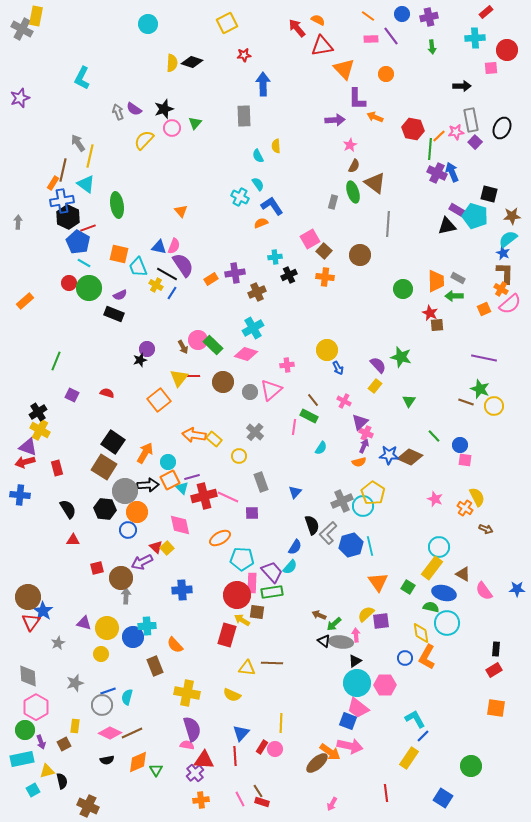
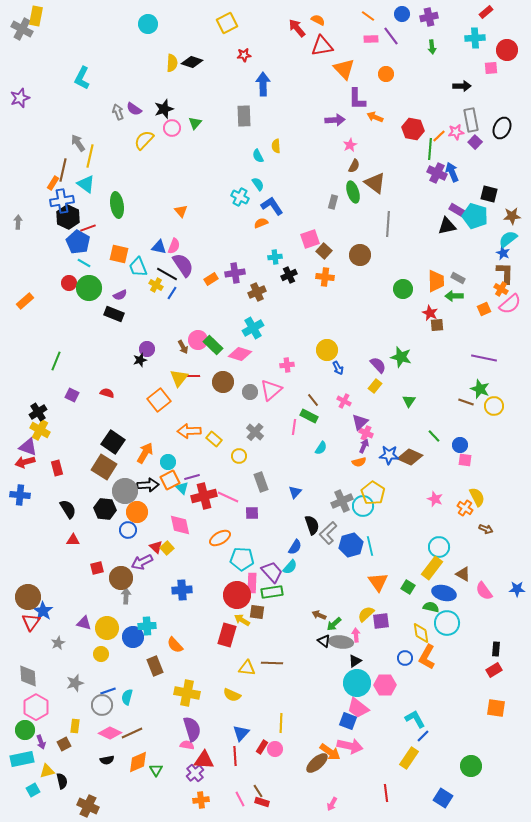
pink square at (310, 239): rotated 12 degrees clockwise
pink diamond at (246, 354): moved 6 px left
orange arrow at (194, 435): moved 5 px left, 4 px up; rotated 10 degrees counterclockwise
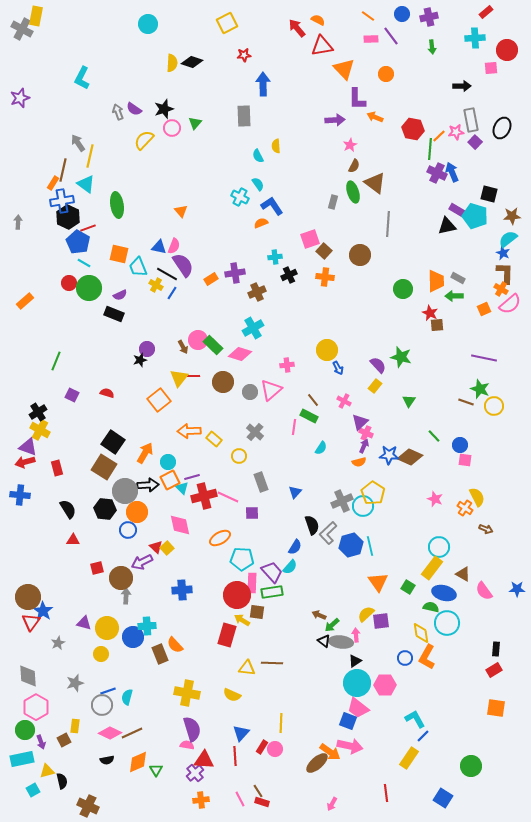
green arrow at (334, 624): moved 2 px left, 1 px down
brown rectangle at (155, 666): moved 5 px right, 12 px up
brown square at (64, 744): moved 4 px up
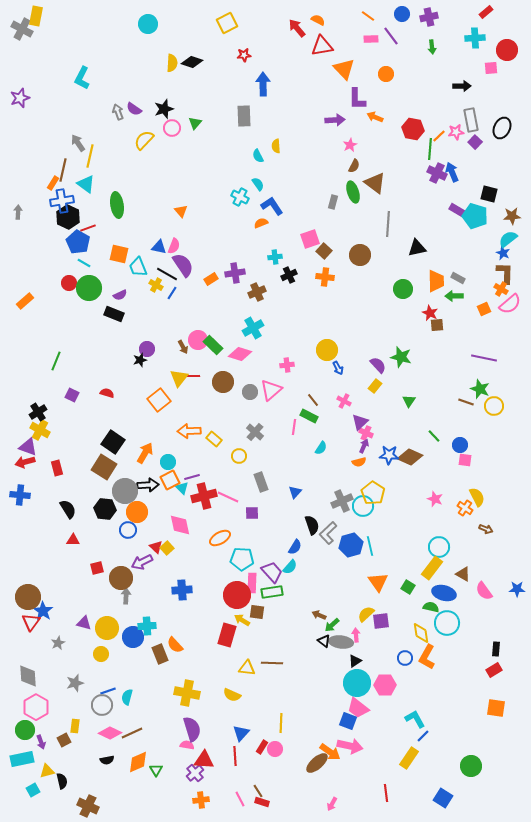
gray arrow at (18, 222): moved 10 px up
black triangle at (447, 226): moved 30 px left, 22 px down
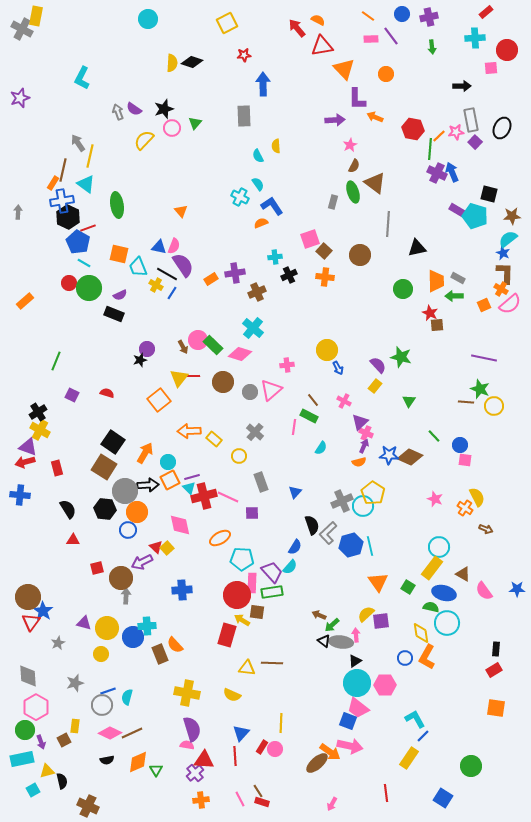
cyan circle at (148, 24): moved 5 px up
orange square at (484, 309): moved 4 px up
cyan cross at (253, 328): rotated 20 degrees counterclockwise
brown line at (466, 402): rotated 14 degrees counterclockwise
cyan triangle at (182, 488): moved 7 px right
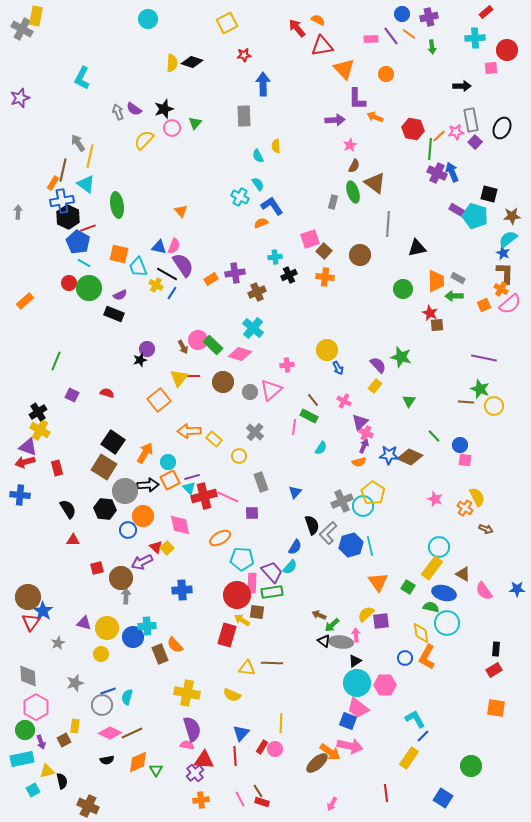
orange line at (368, 16): moved 41 px right, 18 px down
orange circle at (137, 512): moved 6 px right, 4 px down
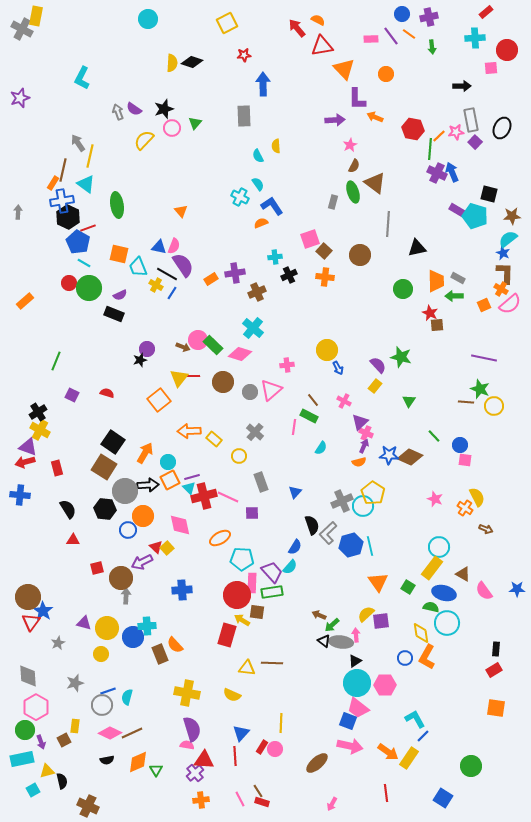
brown arrow at (183, 347): rotated 40 degrees counterclockwise
orange arrow at (330, 752): moved 58 px right
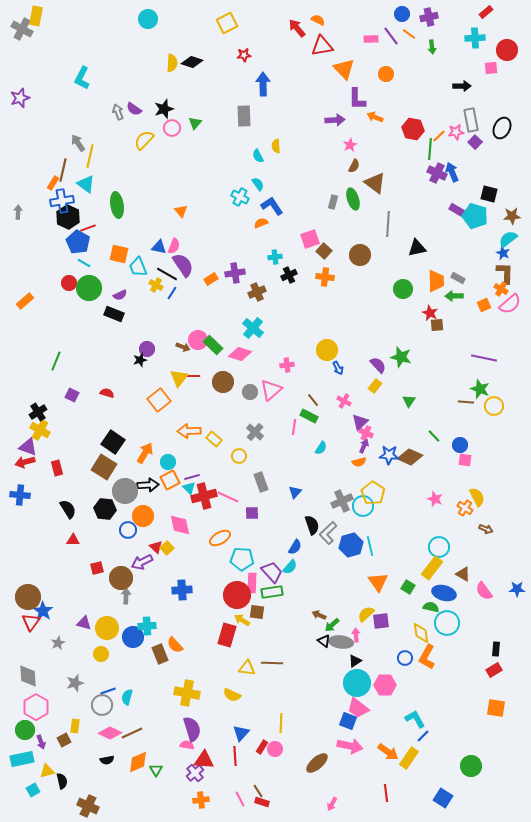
green ellipse at (353, 192): moved 7 px down
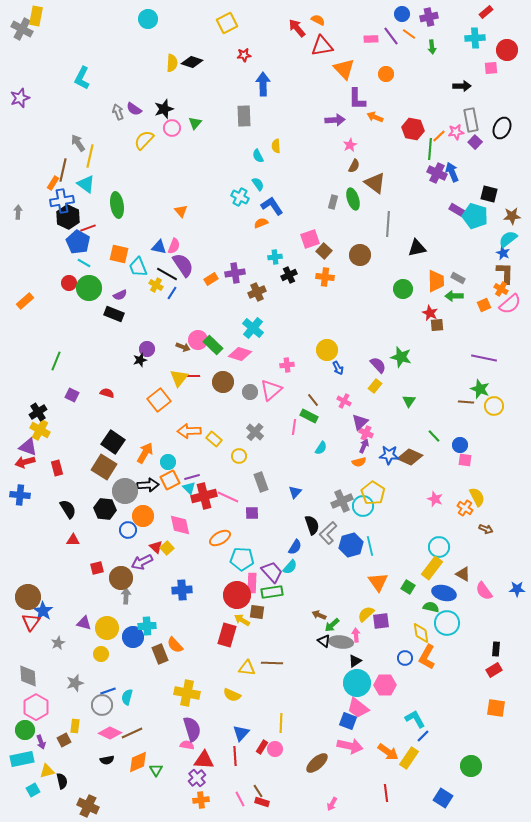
purple cross at (195, 773): moved 2 px right, 5 px down
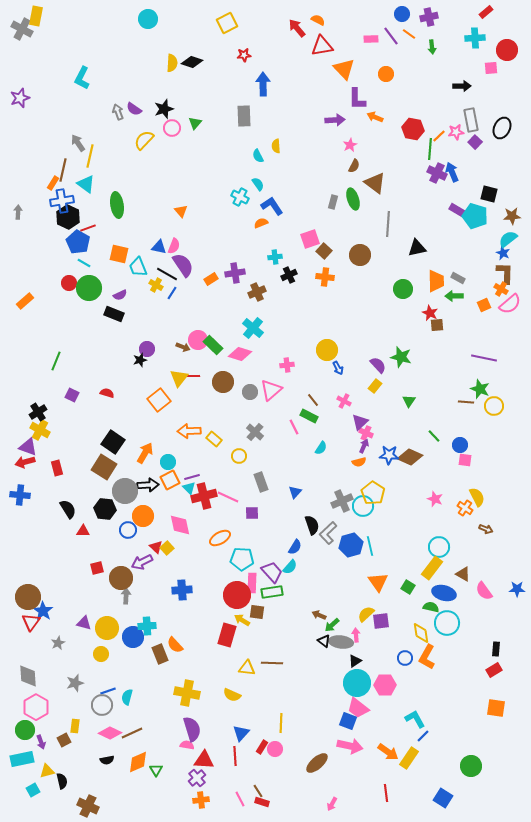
pink line at (294, 427): rotated 35 degrees counterclockwise
red triangle at (73, 540): moved 10 px right, 9 px up
